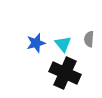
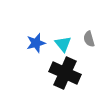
gray semicircle: rotated 21 degrees counterclockwise
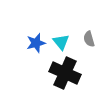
cyan triangle: moved 2 px left, 2 px up
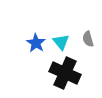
gray semicircle: moved 1 px left
blue star: rotated 24 degrees counterclockwise
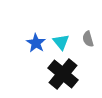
black cross: moved 2 px left, 1 px down; rotated 16 degrees clockwise
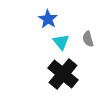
blue star: moved 12 px right, 24 px up
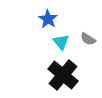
gray semicircle: rotated 42 degrees counterclockwise
black cross: moved 1 px down
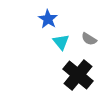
gray semicircle: moved 1 px right
black cross: moved 15 px right
